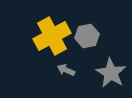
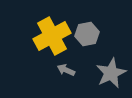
gray hexagon: moved 2 px up
gray star: rotated 16 degrees clockwise
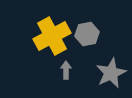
gray arrow: rotated 66 degrees clockwise
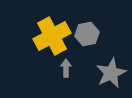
gray arrow: moved 2 px up
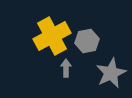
gray hexagon: moved 7 px down
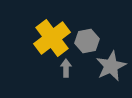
yellow cross: moved 2 px down; rotated 9 degrees counterclockwise
gray star: moved 7 px up
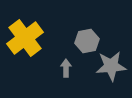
yellow cross: moved 27 px left
gray star: rotated 20 degrees clockwise
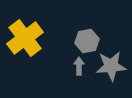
gray arrow: moved 13 px right, 2 px up
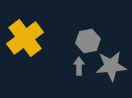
gray hexagon: moved 1 px right
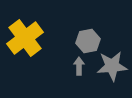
gray star: moved 1 px right
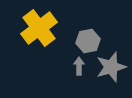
yellow cross: moved 14 px right, 10 px up
gray star: moved 1 px left, 1 px down; rotated 12 degrees counterclockwise
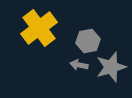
gray arrow: moved 1 px up; rotated 78 degrees counterclockwise
